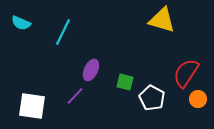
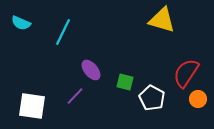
purple ellipse: rotated 65 degrees counterclockwise
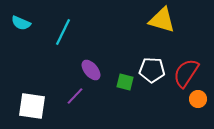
white pentagon: moved 28 px up; rotated 25 degrees counterclockwise
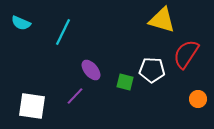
red semicircle: moved 19 px up
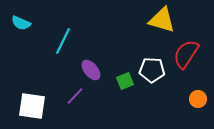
cyan line: moved 9 px down
green square: moved 1 px up; rotated 36 degrees counterclockwise
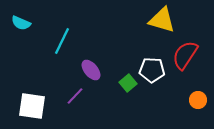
cyan line: moved 1 px left
red semicircle: moved 1 px left, 1 px down
green square: moved 3 px right, 2 px down; rotated 18 degrees counterclockwise
orange circle: moved 1 px down
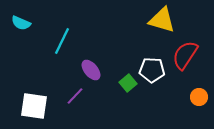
orange circle: moved 1 px right, 3 px up
white square: moved 2 px right
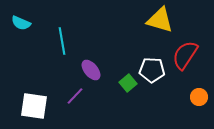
yellow triangle: moved 2 px left
cyan line: rotated 36 degrees counterclockwise
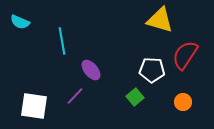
cyan semicircle: moved 1 px left, 1 px up
green square: moved 7 px right, 14 px down
orange circle: moved 16 px left, 5 px down
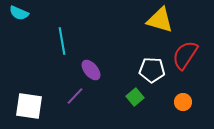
cyan semicircle: moved 1 px left, 9 px up
white square: moved 5 px left
